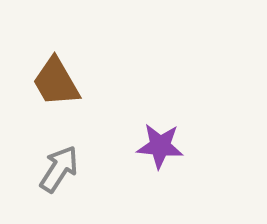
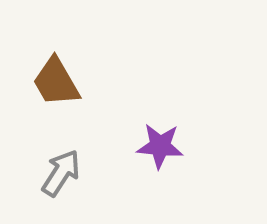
gray arrow: moved 2 px right, 4 px down
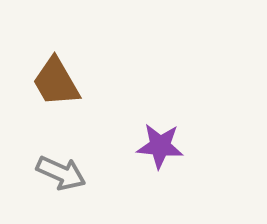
gray arrow: rotated 81 degrees clockwise
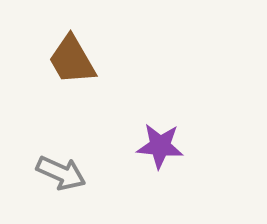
brown trapezoid: moved 16 px right, 22 px up
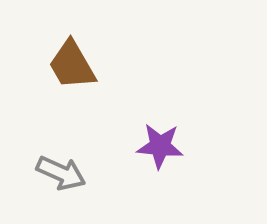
brown trapezoid: moved 5 px down
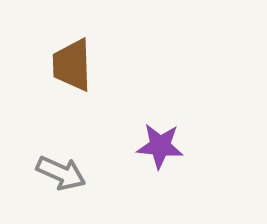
brown trapezoid: rotated 28 degrees clockwise
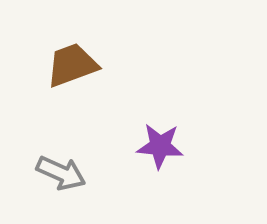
brown trapezoid: rotated 72 degrees clockwise
